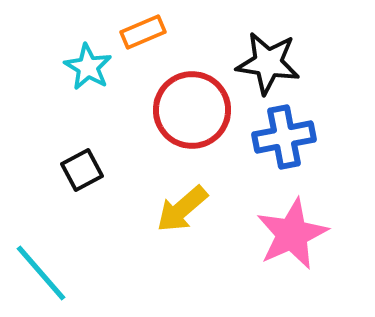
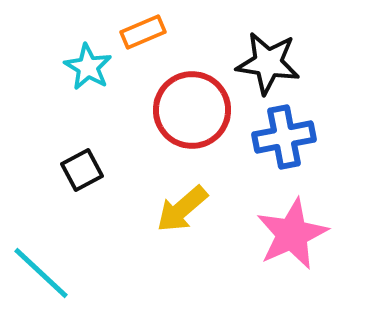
cyan line: rotated 6 degrees counterclockwise
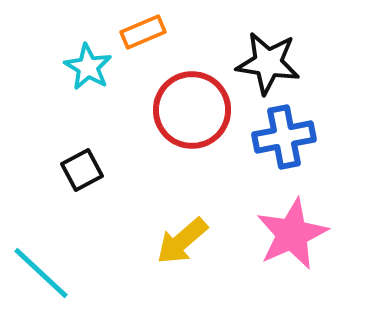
yellow arrow: moved 32 px down
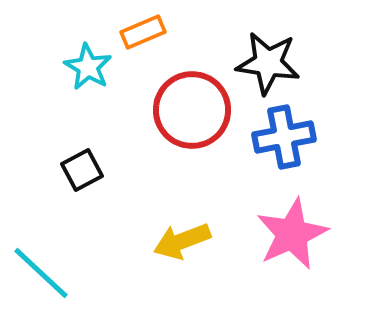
yellow arrow: rotated 20 degrees clockwise
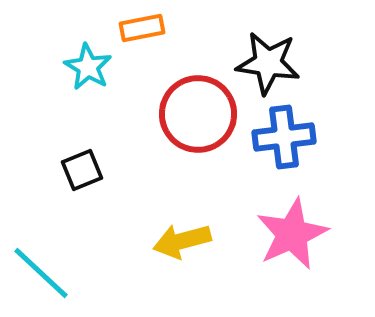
orange rectangle: moved 1 px left, 4 px up; rotated 12 degrees clockwise
red circle: moved 6 px right, 4 px down
blue cross: rotated 4 degrees clockwise
black square: rotated 6 degrees clockwise
yellow arrow: rotated 6 degrees clockwise
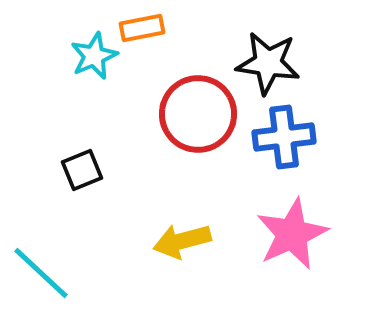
cyan star: moved 6 px right, 11 px up; rotated 18 degrees clockwise
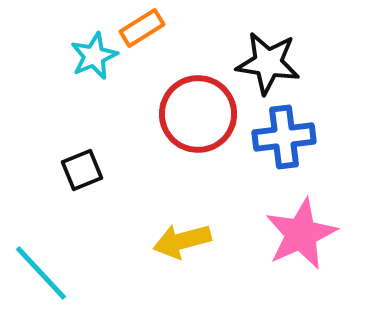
orange rectangle: rotated 21 degrees counterclockwise
pink star: moved 9 px right
cyan line: rotated 4 degrees clockwise
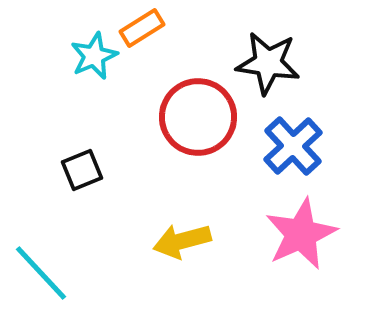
red circle: moved 3 px down
blue cross: moved 9 px right, 9 px down; rotated 36 degrees counterclockwise
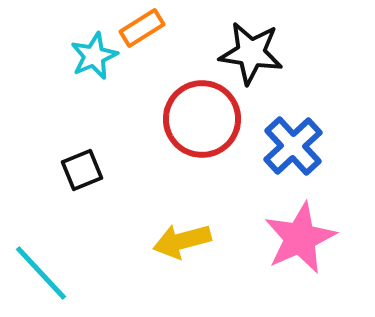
black star: moved 17 px left, 10 px up
red circle: moved 4 px right, 2 px down
pink star: moved 1 px left, 4 px down
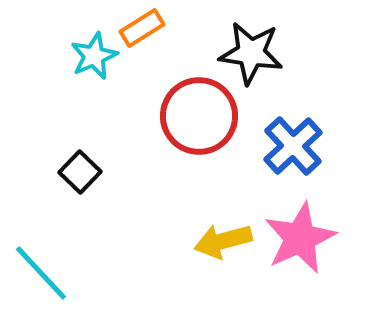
red circle: moved 3 px left, 3 px up
black square: moved 2 px left, 2 px down; rotated 24 degrees counterclockwise
yellow arrow: moved 41 px right
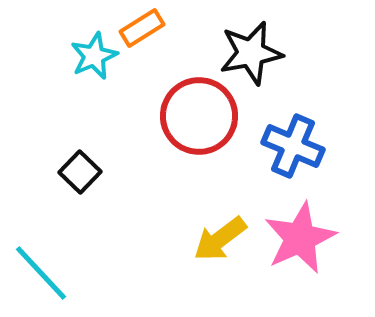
black star: rotated 20 degrees counterclockwise
blue cross: rotated 24 degrees counterclockwise
yellow arrow: moved 3 px left, 2 px up; rotated 22 degrees counterclockwise
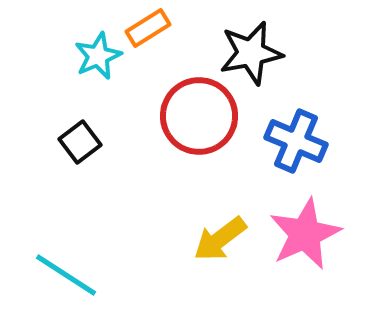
orange rectangle: moved 6 px right
cyan star: moved 4 px right
blue cross: moved 3 px right, 5 px up
black square: moved 30 px up; rotated 9 degrees clockwise
pink star: moved 5 px right, 4 px up
cyan line: moved 25 px right, 2 px down; rotated 14 degrees counterclockwise
